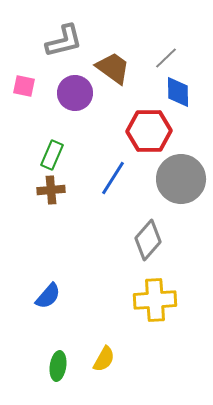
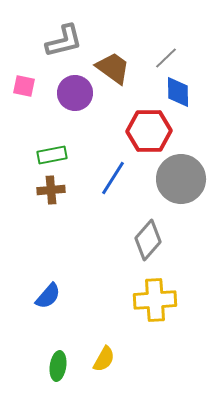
green rectangle: rotated 56 degrees clockwise
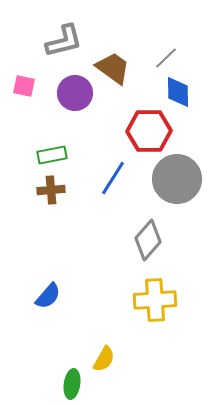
gray circle: moved 4 px left
green ellipse: moved 14 px right, 18 px down
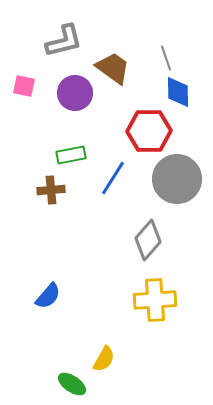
gray line: rotated 65 degrees counterclockwise
green rectangle: moved 19 px right
green ellipse: rotated 64 degrees counterclockwise
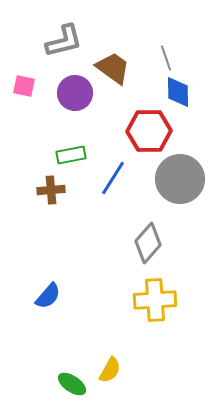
gray circle: moved 3 px right
gray diamond: moved 3 px down
yellow semicircle: moved 6 px right, 11 px down
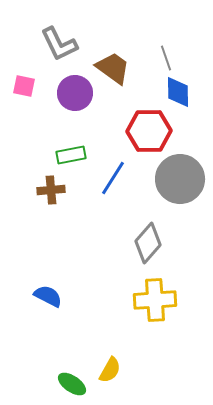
gray L-shape: moved 5 px left, 3 px down; rotated 78 degrees clockwise
blue semicircle: rotated 104 degrees counterclockwise
